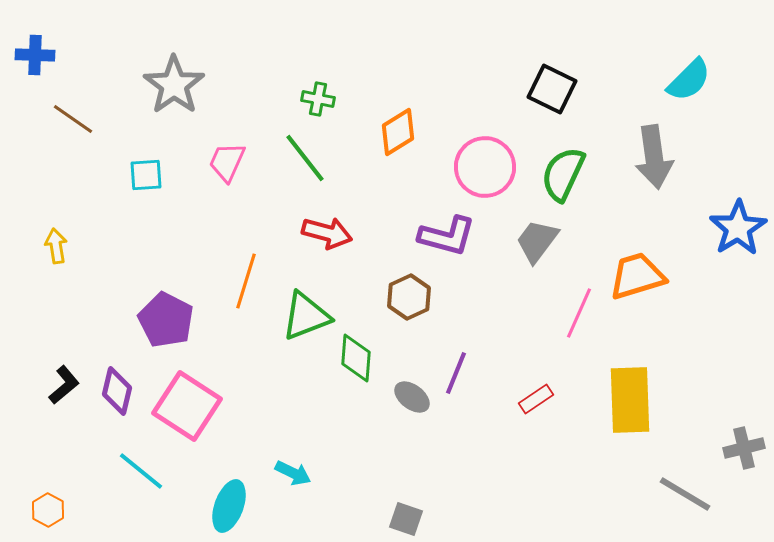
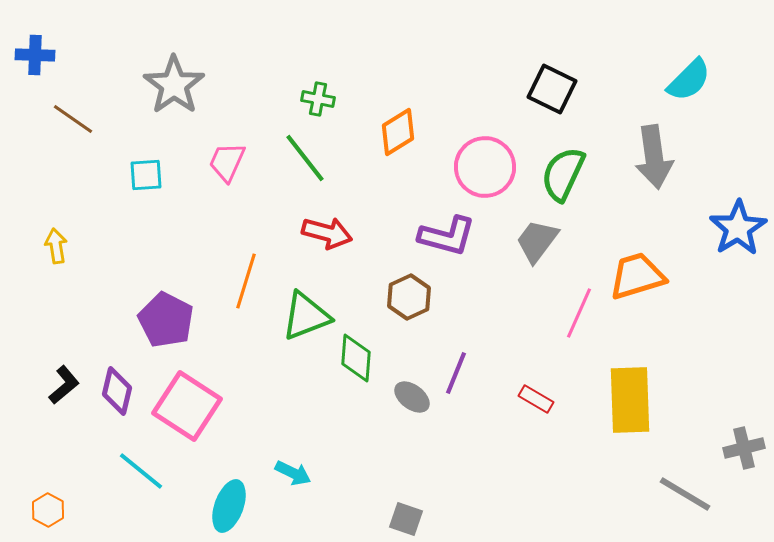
red rectangle: rotated 64 degrees clockwise
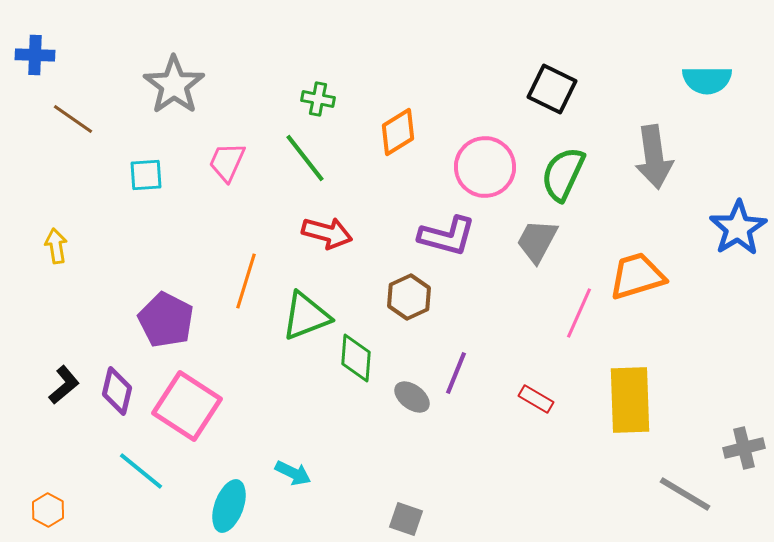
cyan semicircle: moved 18 px right; rotated 45 degrees clockwise
gray trapezoid: rotated 9 degrees counterclockwise
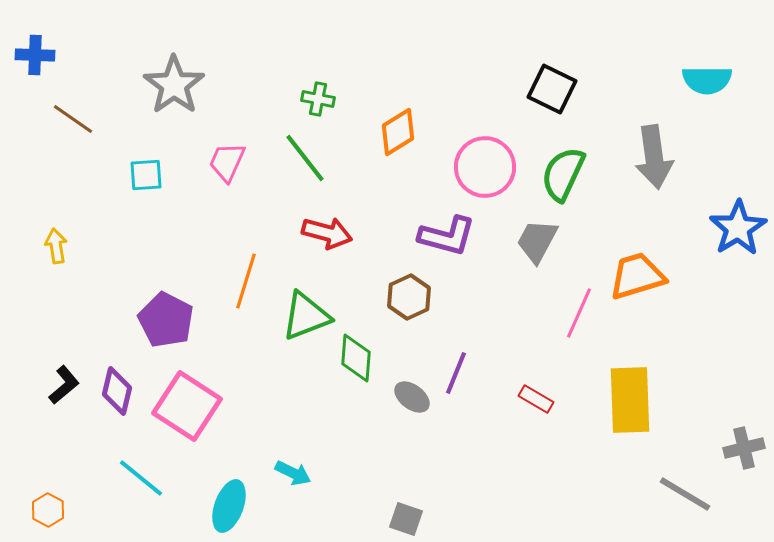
cyan line: moved 7 px down
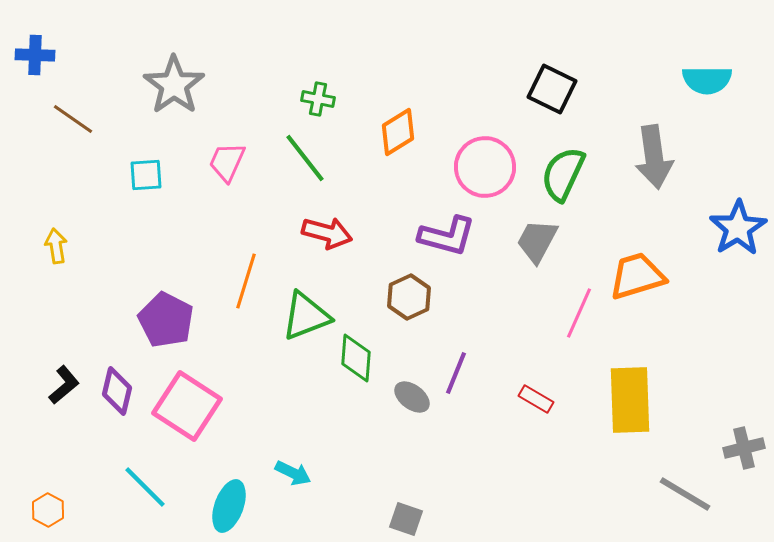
cyan line: moved 4 px right, 9 px down; rotated 6 degrees clockwise
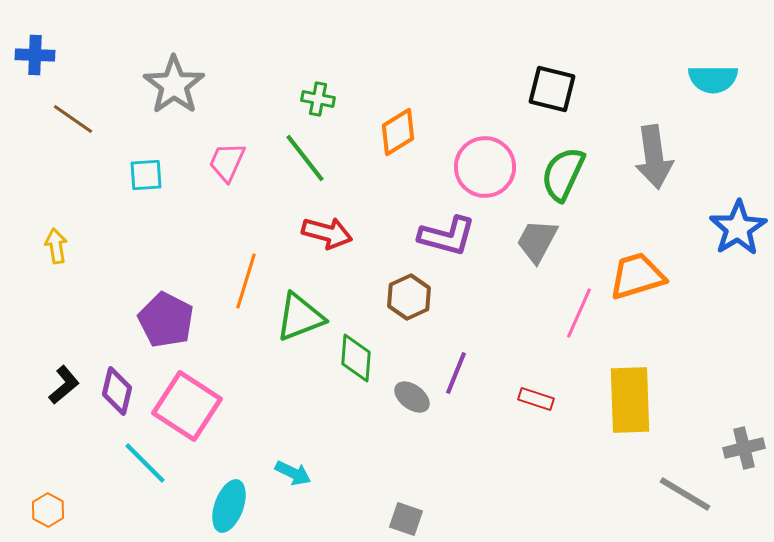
cyan semicircle: moved 6 px right, 1 px up
black square: rotated 12 degrees counterclockwise
green triangle: moved 6 px left, 1 px down
red rectangle: rotated 12 degrees counterclockwise
cyan line: moved 24 px up
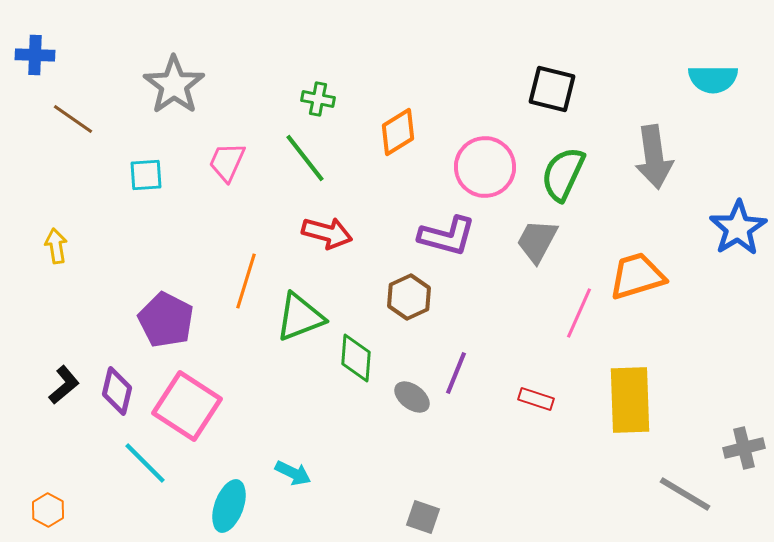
gray square: moved 17 px right, 2 px up
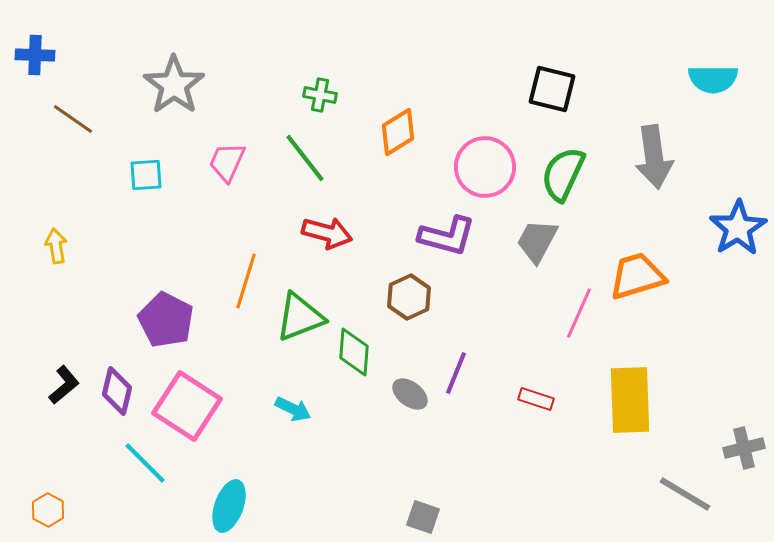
green cross: moved 2 px right, 4 px up
green diamond: moved 2 px left, 6 px up
gray ellipse: moved 2 px left, 3 px up
cyan arrow: moved 64 px up
